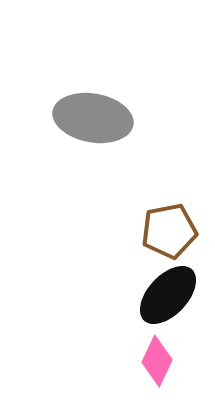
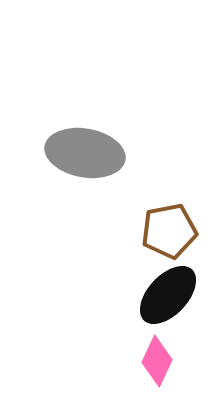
gray ellipse: moved 8 px left, 35 px down
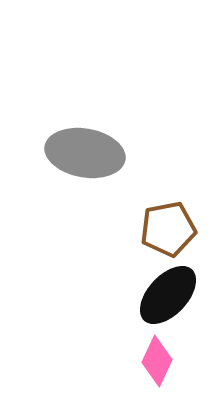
brown pentagon: moved 1 px left, 2 px up
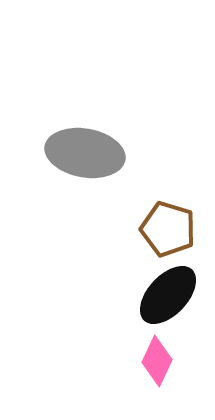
brown pentagon: rotated 28 degrees clockwise
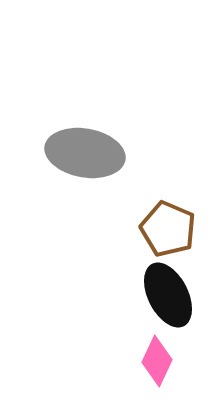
brown pentagon: rotated 6 degrees clockwise
black ellipse: rotated 70 degrees counterclockwise
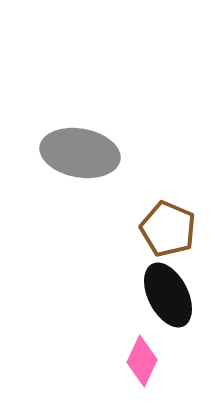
gray ellipse: moved 5 px left
pink diamond: moved 15 px left
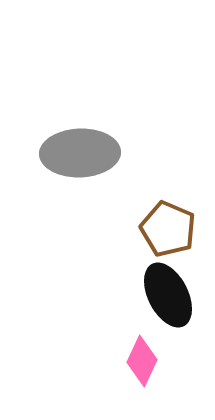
gray ellipse: rotated 12 degrees counterclockwise
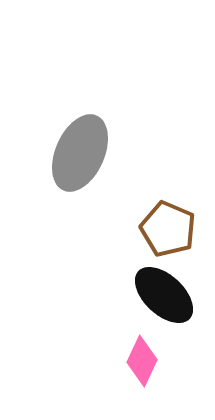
gray ellipse: rotated 64 degrees counterclockwise
black ellipse: moved 4 px left; rotated 20 degrees counterclockwise
